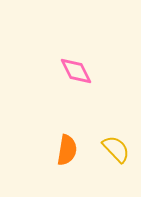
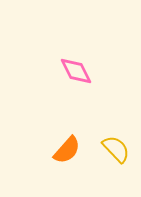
orange semicircle: rotated 32 degrees clockwise
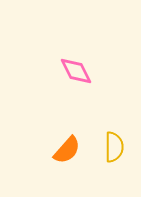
yellow semicircle: moved 2 px left, 2 px up; rotated 44 degrees clockwise
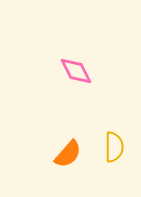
orange semicircle: moved 1 px right, 4 px down
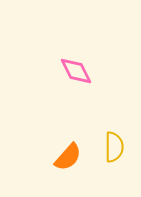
orange semicircle: moved 3 px down
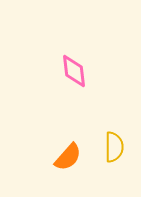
pink diamond: moved 2 px left; rotated 20 degrees clockwise
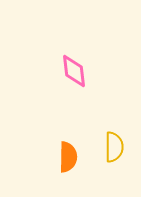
orange semicircle: rotated 40 degrees counterclockwise
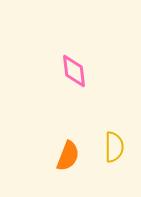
orange semicircle: moved 1 px up; rotated 20 degrees clockwise
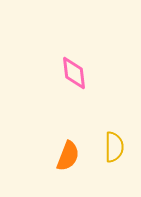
pink diamond: moved 2 px down
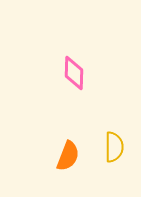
pink diamond: rotated 8 degrees clockwise
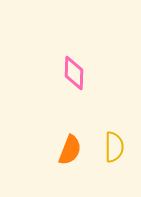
orange semicircle: moved 2 px right, 6 px up
